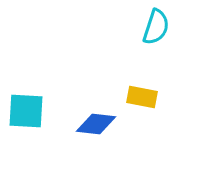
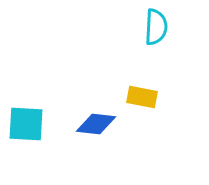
cyan semicircle: rotated 15 degrees counterclockwise
cyan square: moved 13 px down
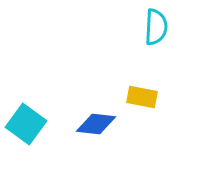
cyan square: rotated 33 degrees clockwise
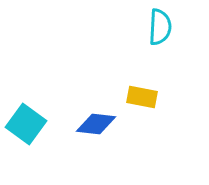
cyan semicircle: moved 4 px right
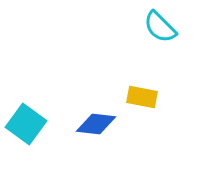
cyan semicircle: rotated 132 degrees clockwise
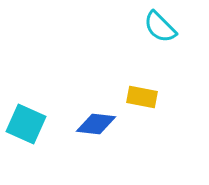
cyan square: rotated 12 degrees counterclockwise
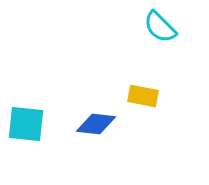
yellow rectangle: moved 1 px right, 1 px up
cyan square: rotated 18 degrees counterclockwise
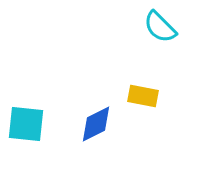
blue diamond: rotated 33 degrees counterclockwise
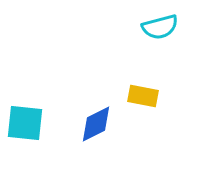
cyan semicircle: rotated 60 degrees counterclockwise
cyan square: moved 1 px left, 1 px up
